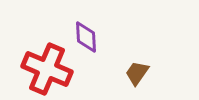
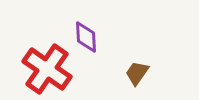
red cross: rotated 12 degrees clockwise
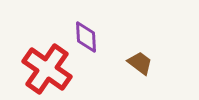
brown trapezoid: moved 3 px right, 10 px up; rotated 92 degrees clockwise
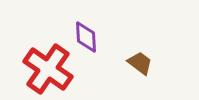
red cross: moved 1 px right
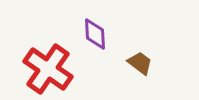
purple diamond: moved 9 px right, 3 px up
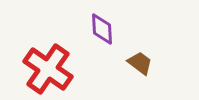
purple diamond: moved 7 px right, 5 px up
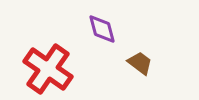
purple diamond: rotated 12 degrees counterclockwise
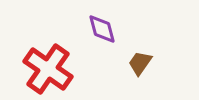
brown trapezoid: rotated 92 degrees counterclockwise
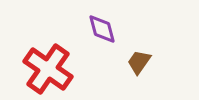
brown trapezoid: moved 1 px left, 1 px up
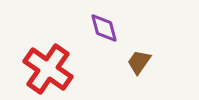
purple diamond: moved 2 px right, 1 px up
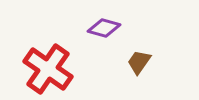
purple diamond: rotated 60 degrees counterclockwise
